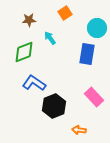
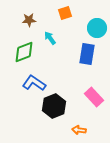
orange square: rotated 16 degrees clockwise
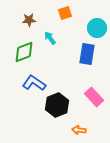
black hexagon: moved 3 px right, 1 px up
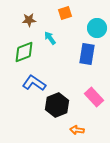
orange arrow: moved 2 px left
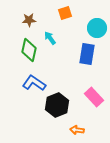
green diamond: moved 5 px right, 2 px up; rotated 55 degrees counterclockwise
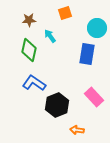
cyan arrow: moved 2 px up
